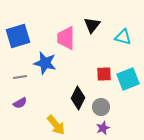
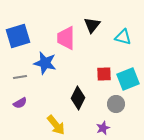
gray circle: moved 15 px right, 3 px up
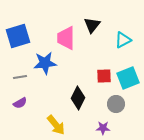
cyan triangle: moved 3 px down; rotated 42 degrees counterclockwise
blue star: rotated 20 degrees counterclockwise
red square: moved 2 px down
cyan square: moved 1 px up
purple star: rotated 24 degrees clockwise
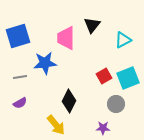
red square: rotated 28 degrees counterclockwise
black diamond: moved 9 px left, 3 px down
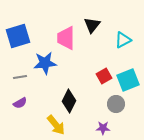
cyan square: moved 2 px down
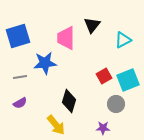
black diamond: rotated 10 degrees counterclockwise
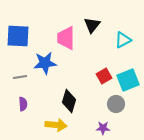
blue square: rotated 20 degrees clockwise
purple semicircle: moved 3 px right, 1 px down; rotated 64 degrees counterclockwise
yellow arrow: rotated 45 degrees counterclockwise
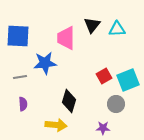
cyan triangle: moved 6 px left, 11 px up; rotated 24 degrees clockwise
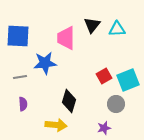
purple star: moved 1 px right; rotated 16 degrees counterclockwise
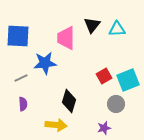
gray line: moved 1 px right, 1 px down; rotated 16 degrees counterclockwise
